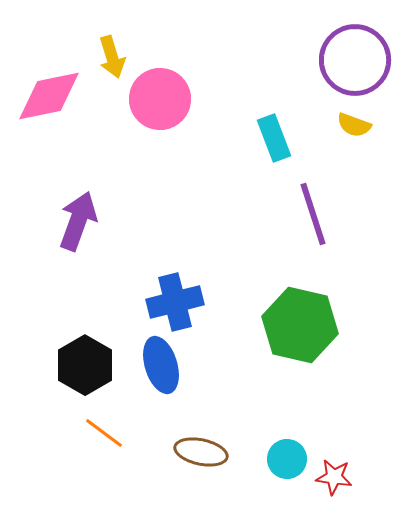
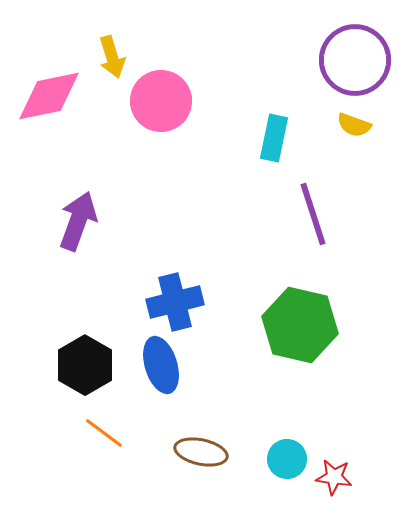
pink circle: moved 1 px right, 2 px down
cyan rectangle: rotated 33 degrees clockwise
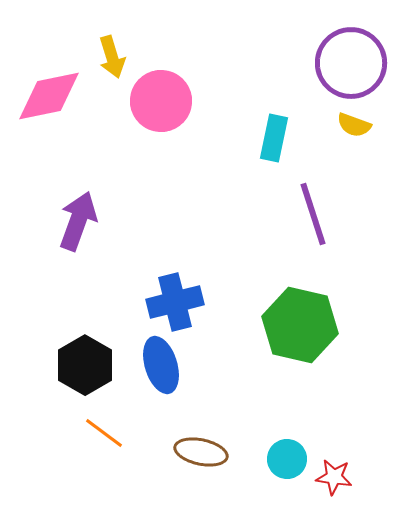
purple circle: moved 4 px left, 3 px down
